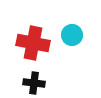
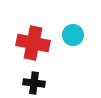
cyan circle: moved 1 px right
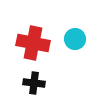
cyan circle: moved 2 px right, 4 px down
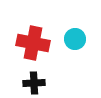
black cross: rotated 10 degrees counterclockwise
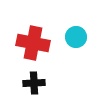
cyan circle: moved 1 px right, 2 px up
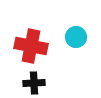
red cross: moved 2 px left, 3 px down
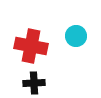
cyan circle: moved 1 px up
